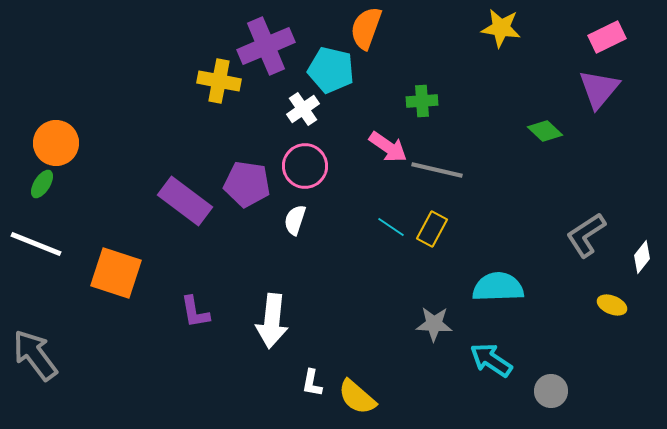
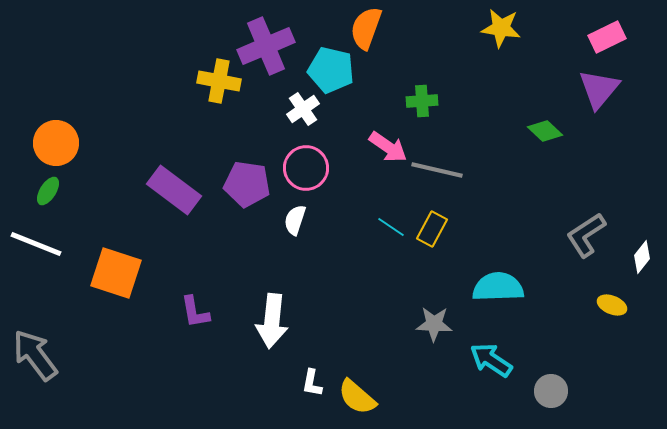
pink circle: moved 1 px right, 2 px down
green ellipse: moved 6 px right, 7 px down
purple rectangle: moved 11 px left, 11 px up
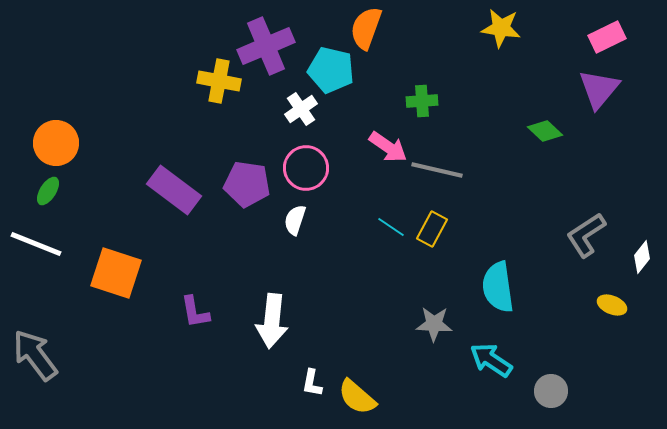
white cross: moved 2 px left
cyan semicircle: rotated 96 degrees counterclockwise
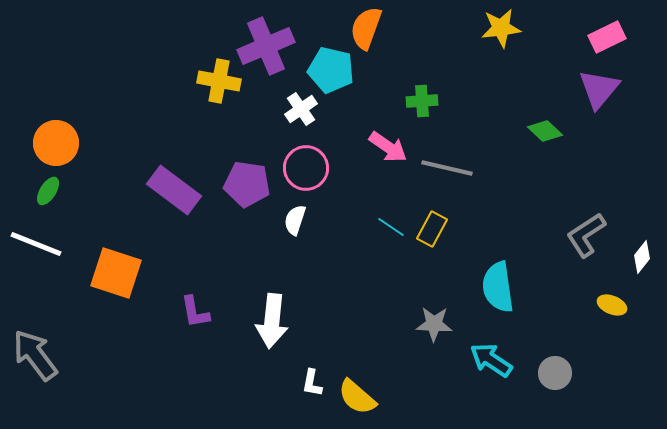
yellow star: rotated 15 degrees counterclockwise
gray line: moved 10 px right, 2 px up
gray circle: moved 4 px right, 18 px up
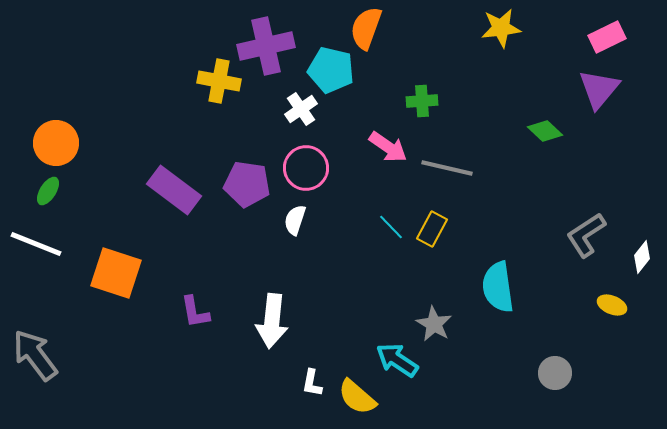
purple cross: rotated 10 degrees clockwise
cyan line: rotated 12 degrees clockwise
gray star: rotated 27 degrees clockwise
cyan arrow: moved 94 px left
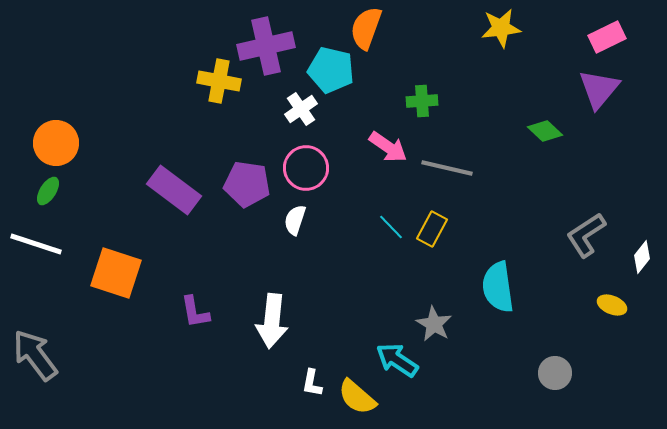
white line: rotated 4 degrees counterclockwise
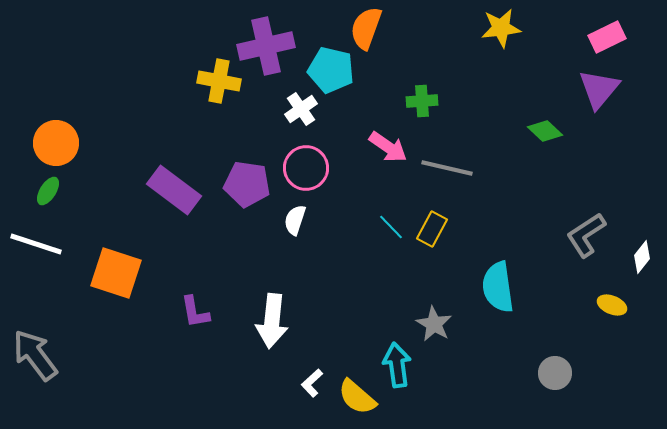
cyan arrow: moved 5 px down; rotated 48 degrees clockwise
white L-shape: rotated 36 degrees clockwise
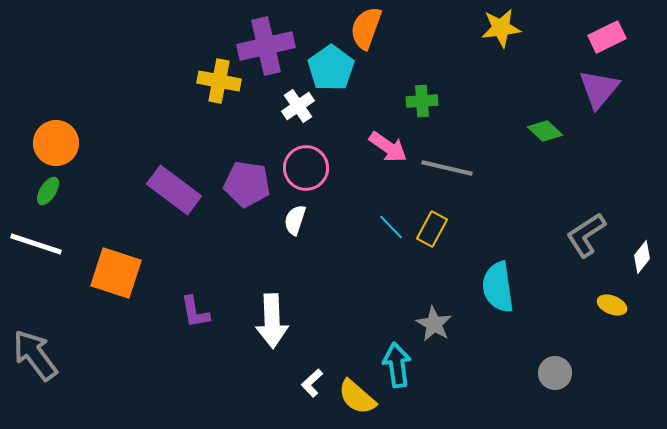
cyan pentagon: moved 2 px up; rotated 24 degrees clockwise
white cross: moved 3 px left, 3 px up
white arrow: rotated 8 degrees counterclockwise
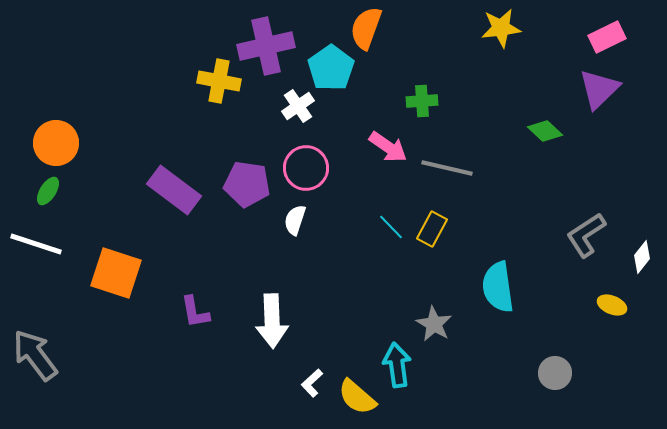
purple triangle: rotated 6 degrees clockwise
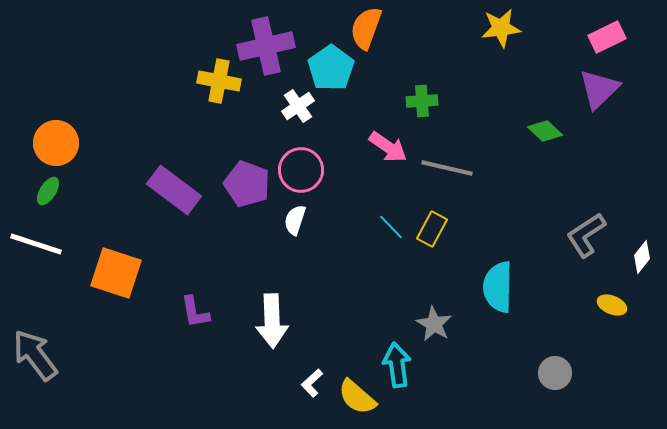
pink circle: moved 5 px left, 2 px down
purple pentagon: rotated 12 degrees clockwise
cyan semicircle: rotated 9 degrees clockwise
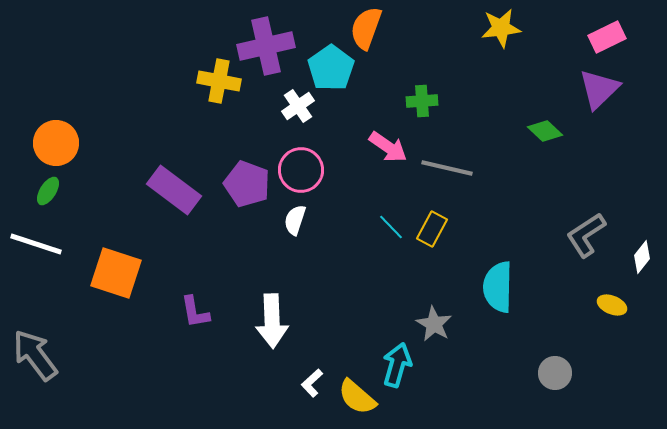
cyan arrow: rotated 24 degrees clockwise
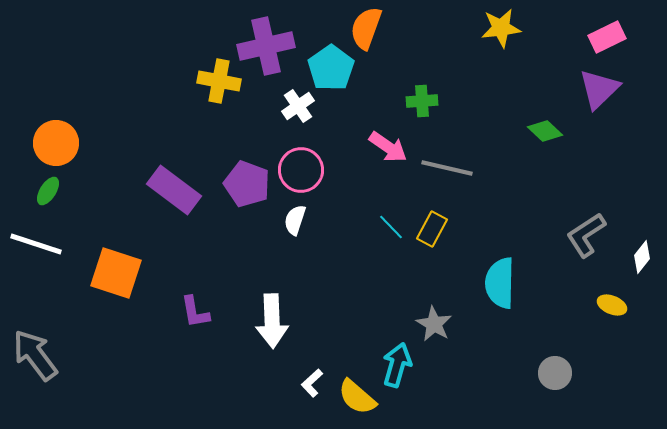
cyan semicircle: moved 2 px right, 4 px up
